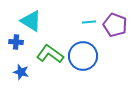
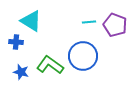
green L-shape: moved 11 px down
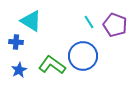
cyan line: rotated 64 degrees clockwise
green L-shape: moved 2 px right
blue star: moved 2 px left, 2 px up; rotated 28 degrees clockwise
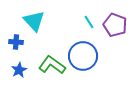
cyan triangle: moved 3 px right; rotated 15 degrees clockwise
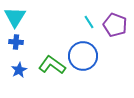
cyan triangle: moved 19 px left, 4 px up; rotated 15 degrees clockwise
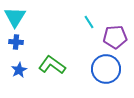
purple pentagon: moved 12 px down; rotated 25 degrees counterclockwise
blue circle: moved 23 px right, 13 px down
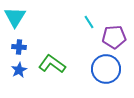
purple pentagon: moved 1 px left
blue cross: moved 3 px right, 5 px down
green L-shape: moved 1 px up
